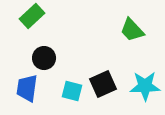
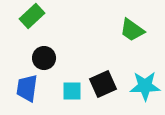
green trapezoid: rotated 12 degrees counterclockwise
cyan square: rotated 15 degrees counterclockwise
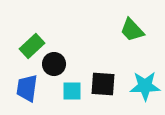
green rectangle: moved 30 px down
green trapezoid: rotated 12 degrees clockwise
black circle: moved 10 px right, 6 px down
black square: rotated 28 degrees clockwise
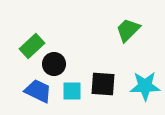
green trapezoid: moved 4 px left; rotated 88 degrees clockwise
blue trapezoid: moved 11 px right, 3 px down; rotated 108 degrees clockwise
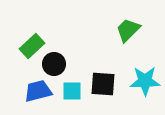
cyan star: moved 5 px up
blue trapezoid: rotated 40 degrees counterclockwise
